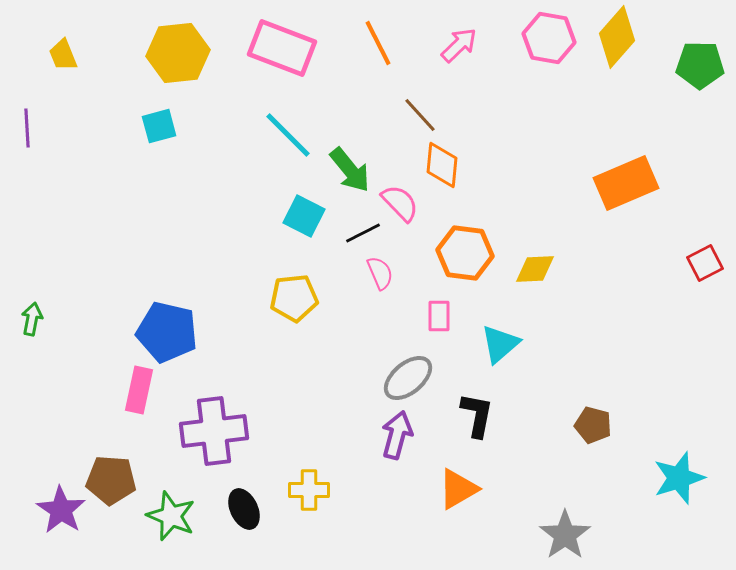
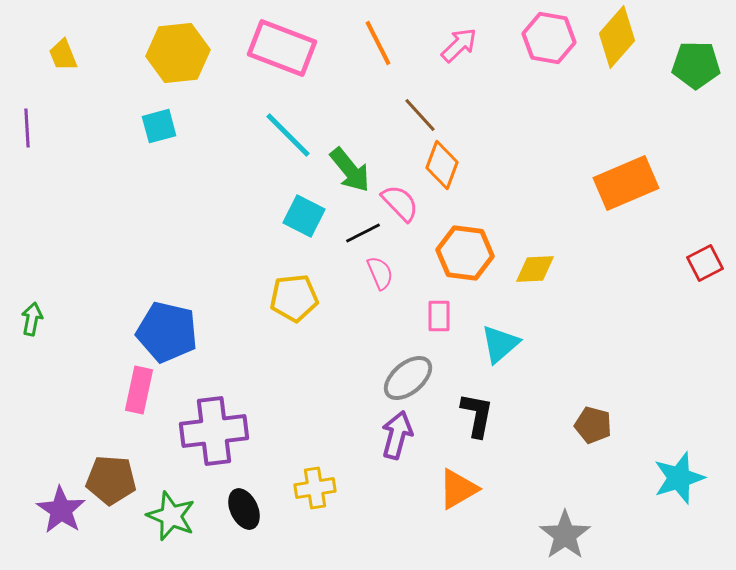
green pentagon at (700, 65): moved 4 px left
orange diamond at (442, 165): rotated 15 degrees clockwise
yellow cross at (309, 490): moved 6 px right, 2 px up; rotated 9 degrees counterclockwise
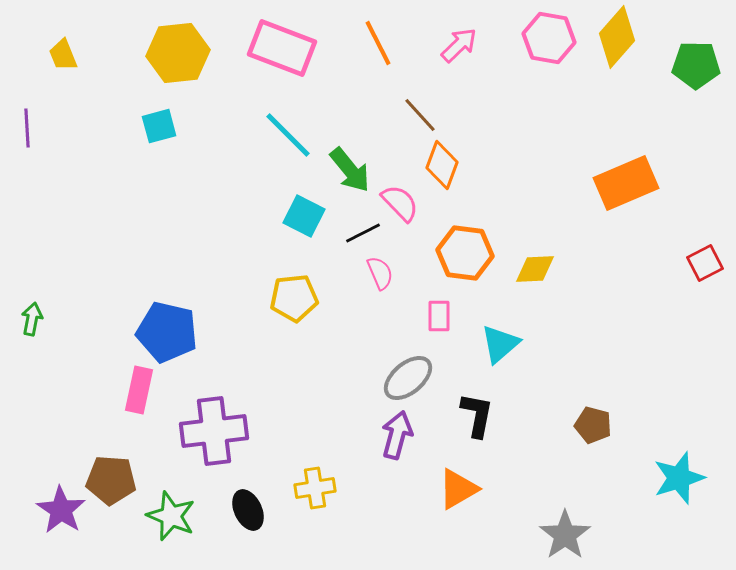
black ellipse at (244, 509): moved 4 px right, 1 px down
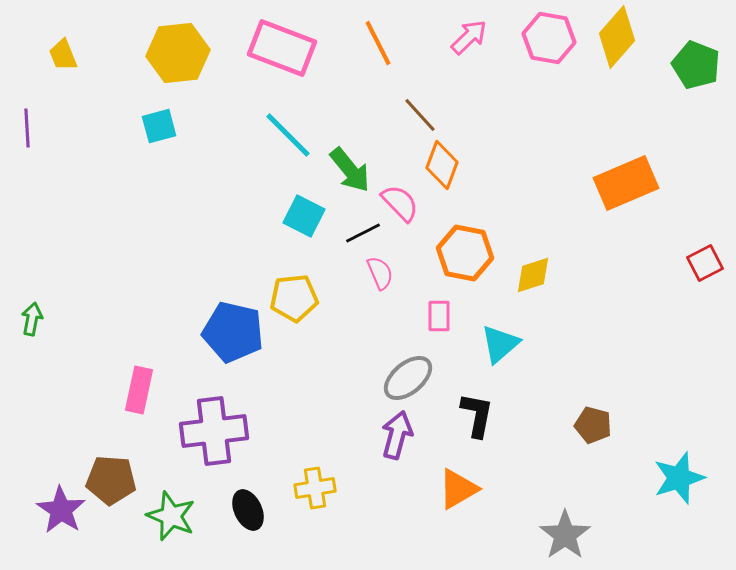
pink arrow at (459, 45): moved 10 px right, 8 px up
green pentagon at (696, 65): rotated 21 degrees clockwise
orange hexagon at (465, 253): rotated 4 degrees clockwise
yellow diamond at (535, 269): moved 2 px left, 6 px down; rotated 15 degrees counterclockwise
blue pentagon at (167, 332): moved 66 px right
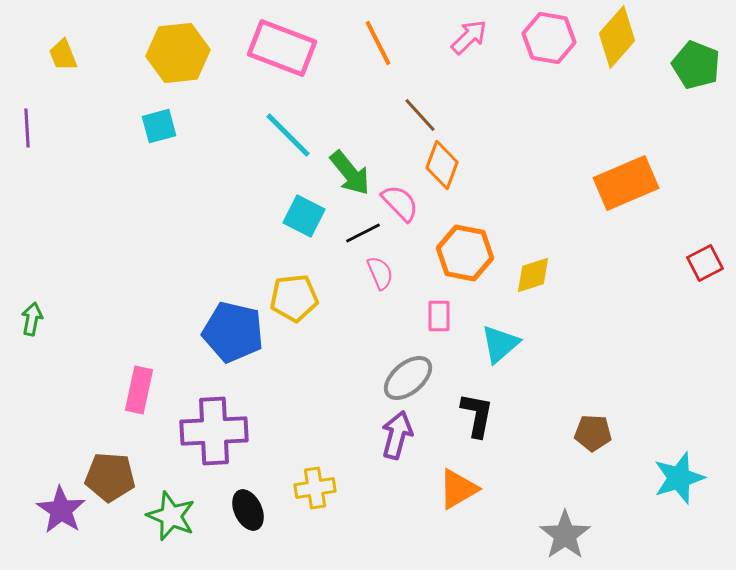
green arrow at (350, 170): moved 3 px down
brown pentagon at (593, 425): moved 8 px down; rotated 12 degrees counterclockwise
purple cross at (214, 431): rotated 4 degrees clockwise
brown pentagon at (111, 480): moved 1 px left, 3 px up
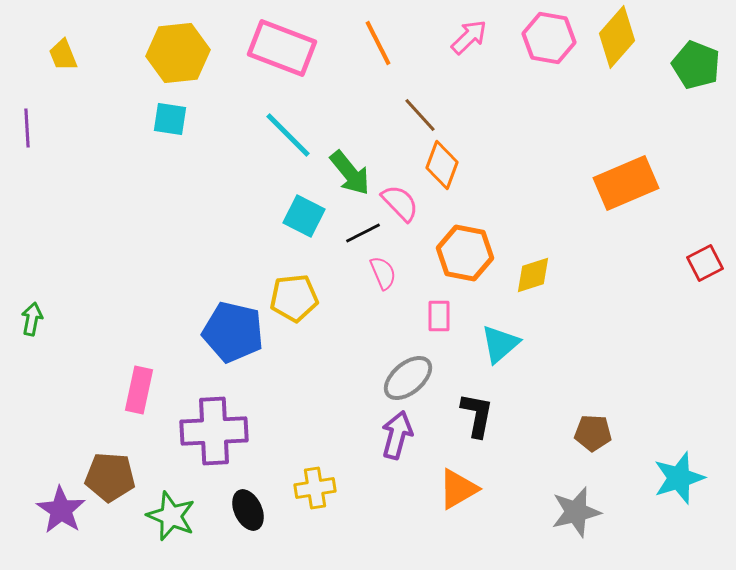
cyan square at (159, 126): moved 11 px right, 7 px up; rotated 24 degrees clockwise
pink semicircle at (380, 273): moved 3 px right
gray star at (565, 535): moved 11 px right, 23 px up; rotated 21 degrees clockwise
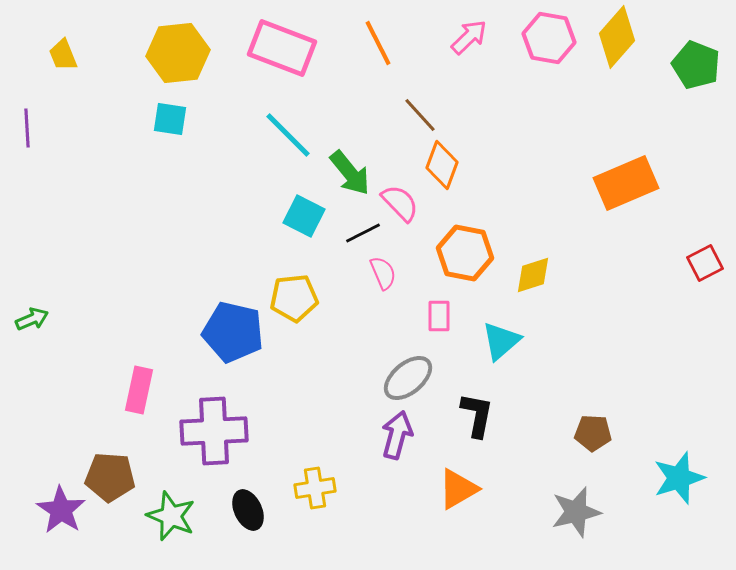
green arrow at (32, 319): rotated 56 degrees clockwise
cyan triangle at (500, 344): moved 1 px right, 3 px up
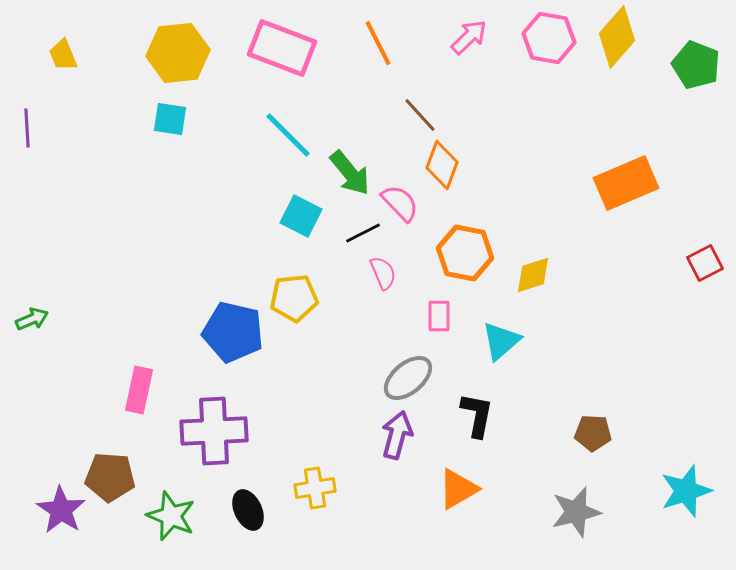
cyan square at (304, 216): moved 3 px left
cyan star at (679, 478): moved 7 px right, 13 px down
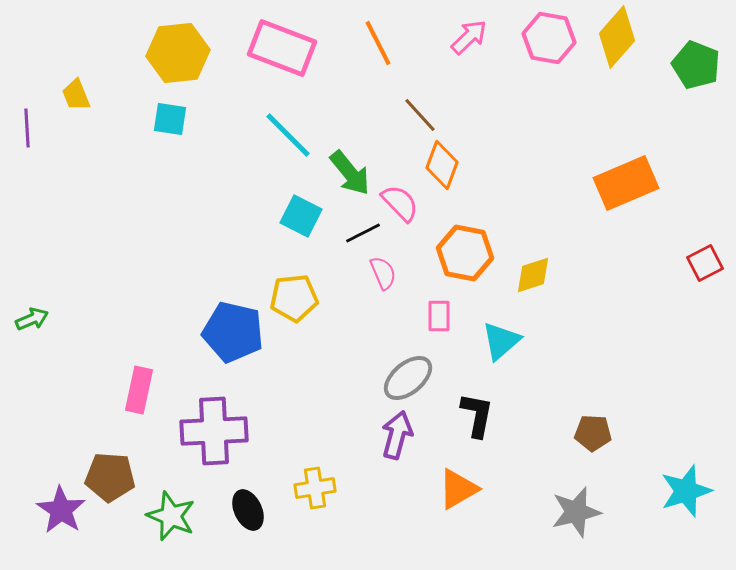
yellow trapezoid at (63, 55): moved 13 px right, 40 px down
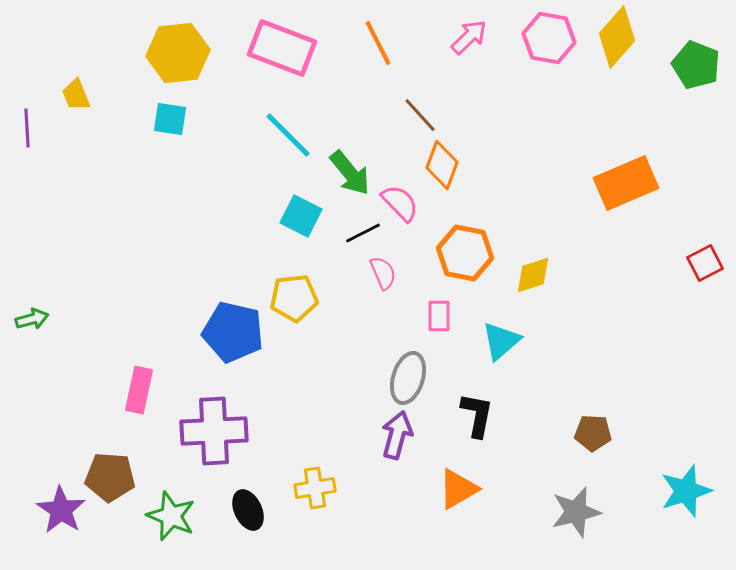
green arrow at (32, 319): rotated 8 degrees clockwise
gray ellipse at (408, 378): rotated 33 degrees counterclockwise
